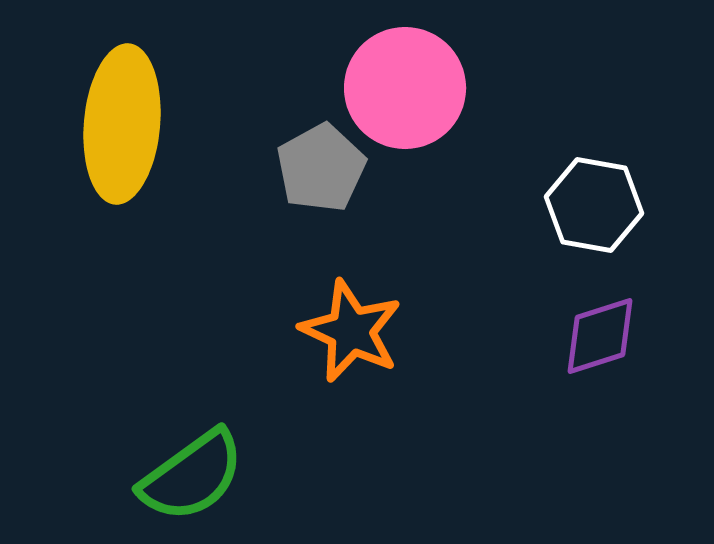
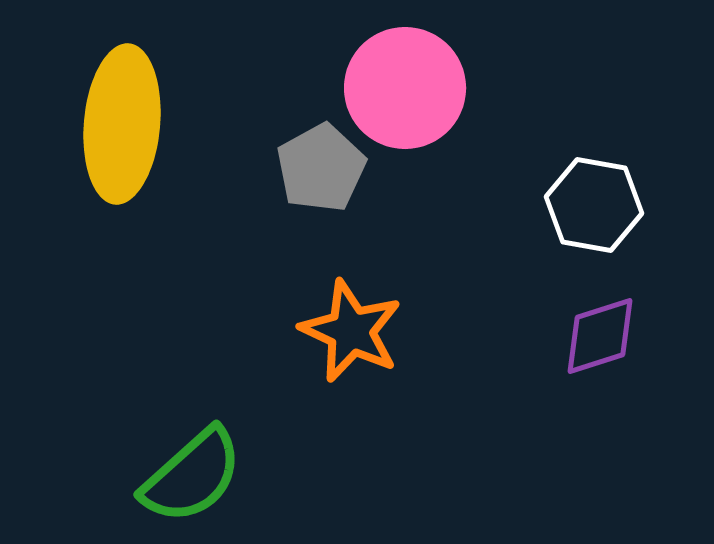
green semicircle: rotated 6 degrees counterclockwise
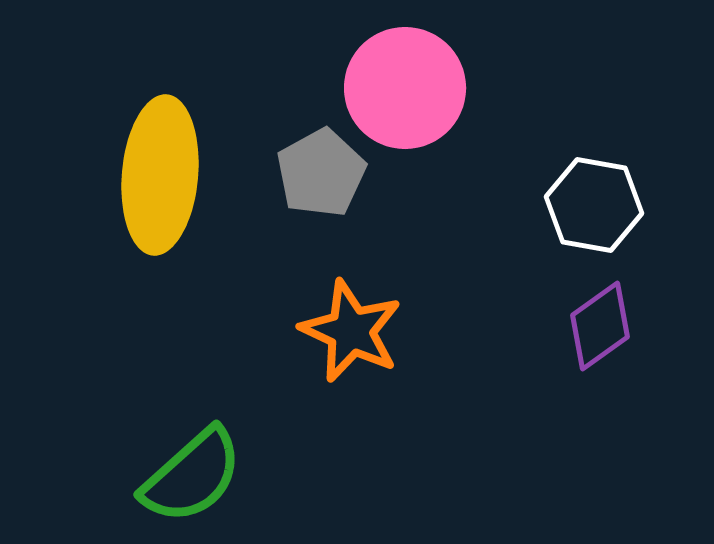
yellow ellipse: moved 38 px right, 51 px down
gray pentagon: moved 5 px down
purple diamond: moved 10 px up; rotated 18 degrees counterclockwise
